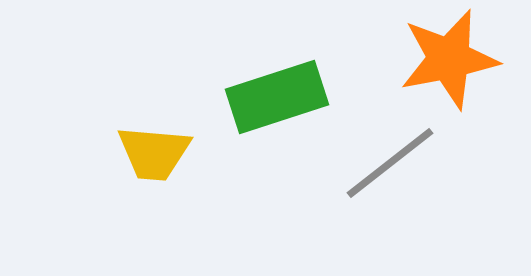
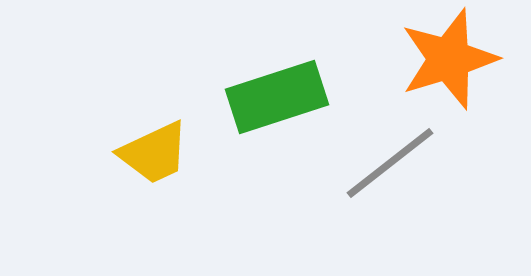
orange star: rotated 6 degrees counterclockwise
yellow trapezoid: rotated 30 degrees counterclockwise
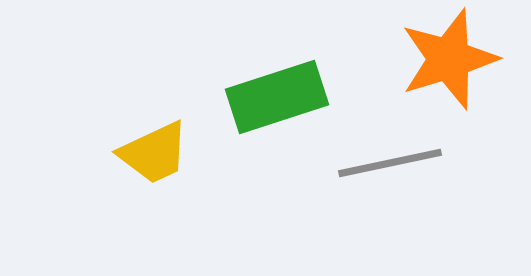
gray line: rotated 26 degrees clockwise
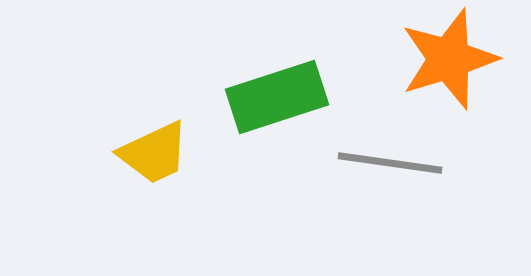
gray line: rotated 20 degrees clockwise
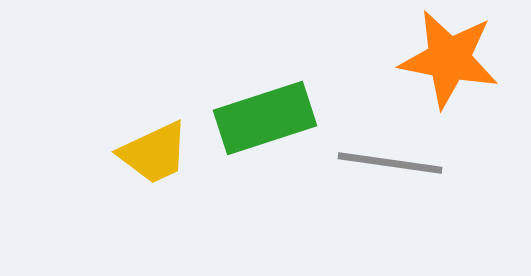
orange star: rotated 28 degrees clockwise
green rectangle: moved 12 px left, 21 px down
